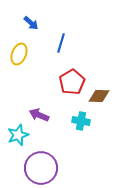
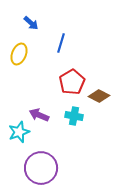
brown diamond: rotated 25 degrees clockwise
cyan cross: moved 7 px left, 5 px up
cyan star: moved 1 px right, 3 px up
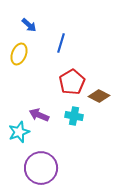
blue arrow: moved 2 px left, 2 px down
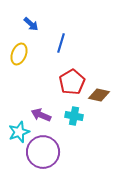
blue arrow: moved 2 px right, 1 px up
brown diamond: moved 1 px up; rotated 15 degrees counterclockwise
purple arrow: moved 2 px right
purple circle: moved 2 px right, 16 px up
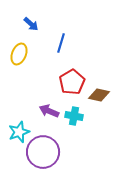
purple arrow: moved 8 px right, 4 px up
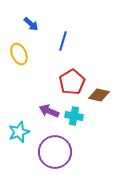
blue line: moved 2 px right, 2 px up
yellow ellipse: rotated 45 degrees counterclockwise
purple circle: moved 12 px right
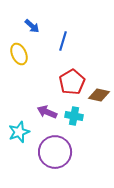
blue arrow: moved 1 px right, 2 px down
purple arrow: moved 2 px left, 1 px down
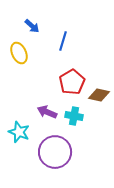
yellow ellipse: moved 1 px up
cyan star: rotated 30 degrees counterclockwise
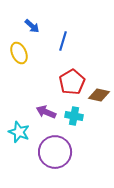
purple arrow: moved 1 px left
